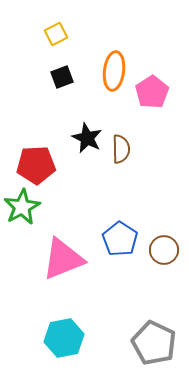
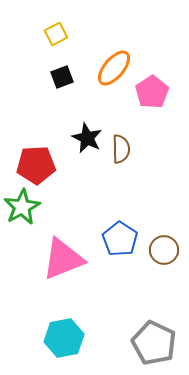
orange ellipse: moved 3 px up; rotated 33 degrees clockwise
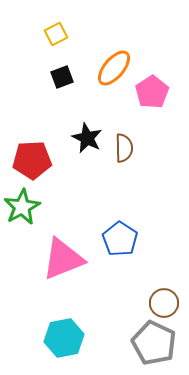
brown semicircle: moved 3 px right, 1 px up
red pentagon: moved 4 px left, 5 px up
brown circle: moved 53 px down
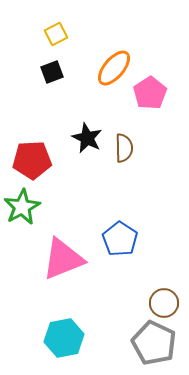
black square: moved 10 px left, 5 px up
pink pentagon: moved 2 px left, 1 px down
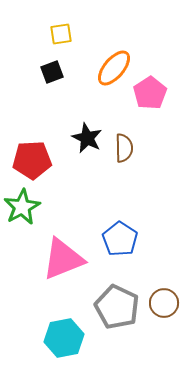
yellow square: moved 5 px right; rotated 20 degrees clockwise
gray pentagon: moved 37 px left, 36 px up
